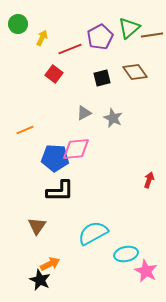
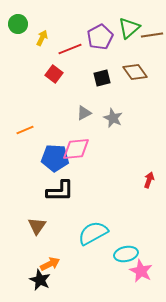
pink star: moved 5 px left
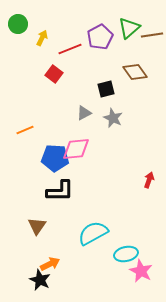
black square: moved 4 px right, 11 px down
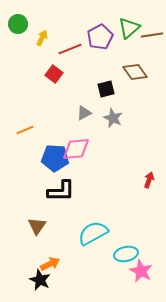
black L-shape: moved 1 px right
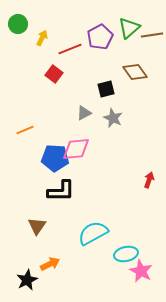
black star: moved 13 px left; rotated 20 degrees clockwise
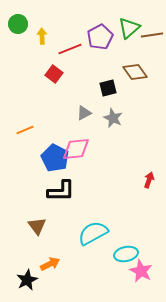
yellow arrow: moved 2 px up; rotated 28 degrees counterclockwise
black square: moved 2 px right, 1 px up
blue pentagon: rotated 24 degrees clockwise
brown triangle: rotated 12 degrees counterclockwise
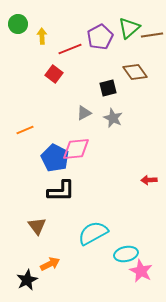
red arrow: rotated 112 degrees counterclockwise
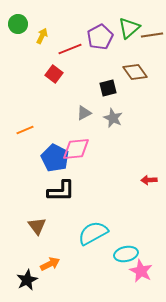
yellow arrow: rotated 28 degrees clockwise
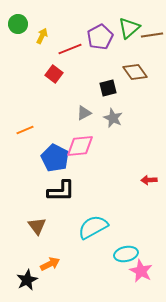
pink diamond: moved 4 px right, 3 px up
cyan semicircle: moved 6 px up
